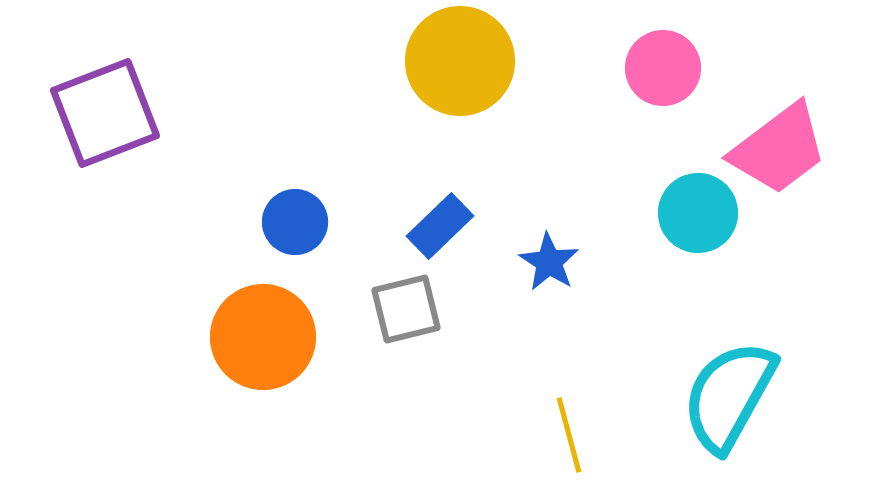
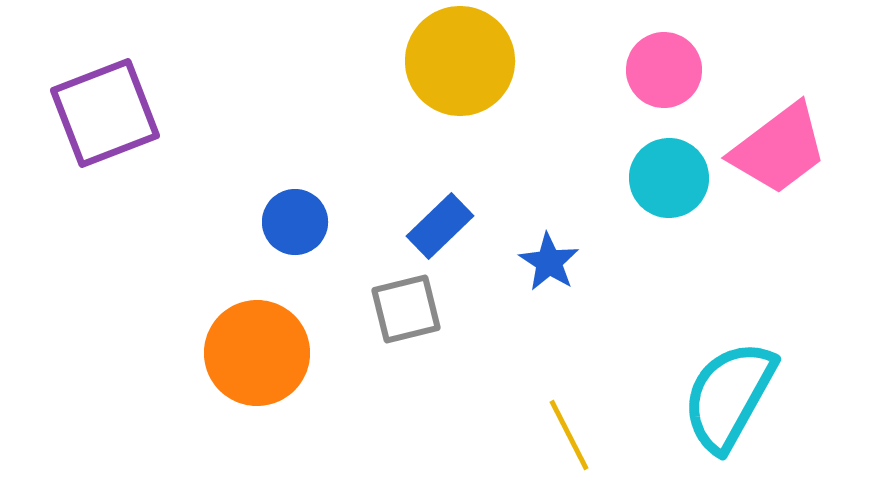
pink circle: moved 1 px right, 2 px down
cyan circle: moved 29 px left, 35 px up
orange circle: moved 6 px left, 16 px down
yellow line: rotated 12 degrees counterclockwise
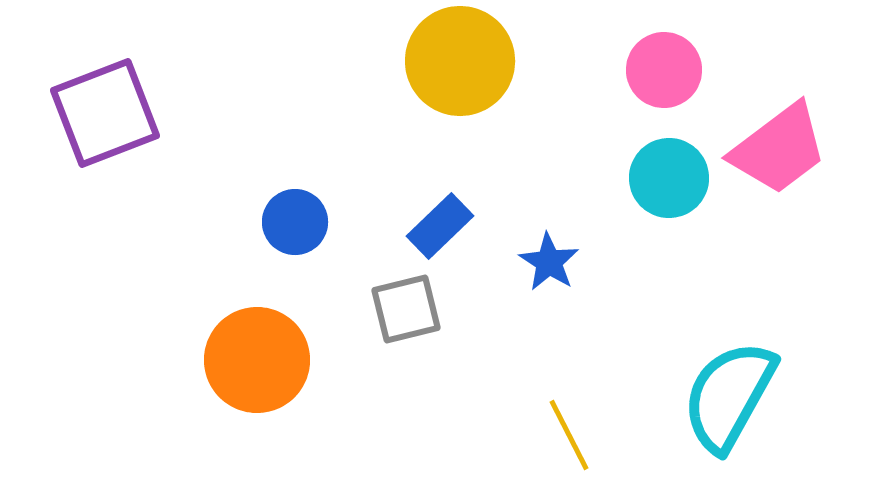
orange circle: moved 7 px down
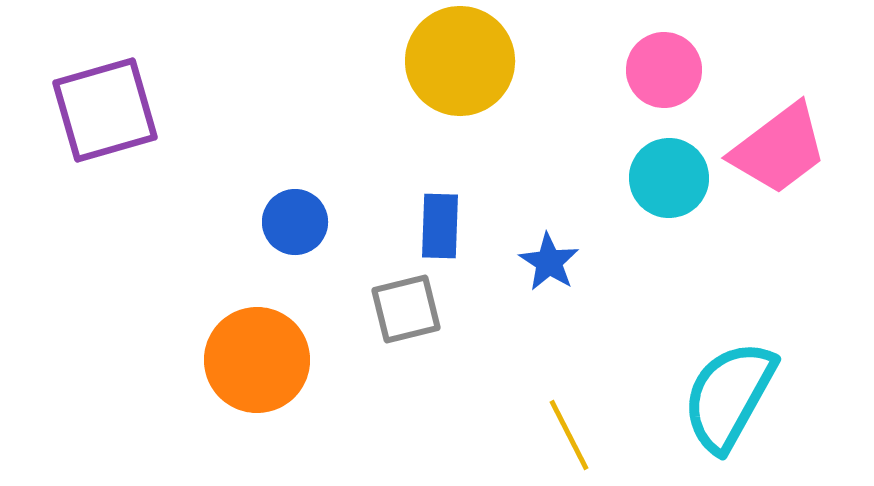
purple square: moved 3 px up; rotated 5 degrees clockwise
blue rectangle: rotated 44 degrees counterclockwise
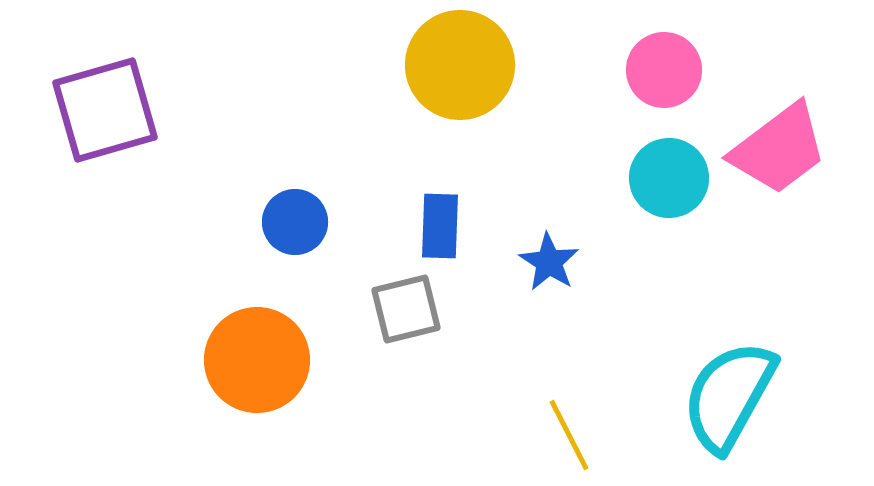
yellow circle: moved 4 px down
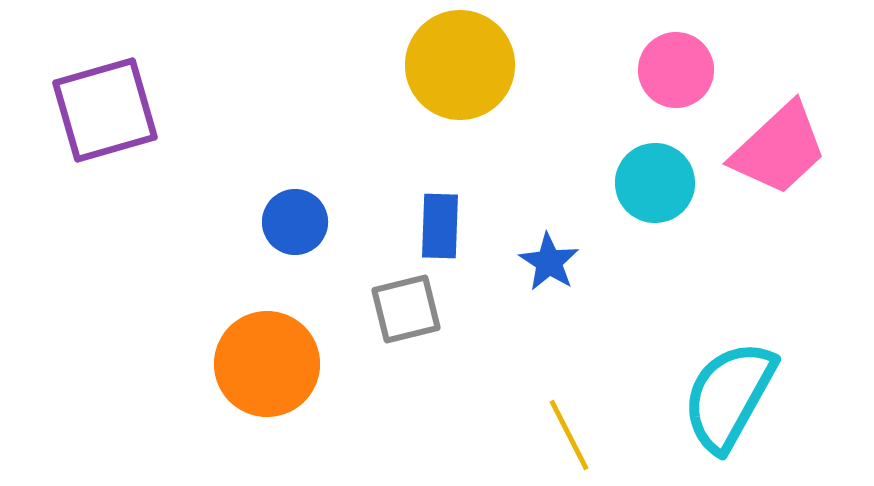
pink circle: moved 12 px right
pink trapezoid: rotated 6 degrees counterclockwise
cyan circle: moved 14 px left, 5 px down
orange circle: moved 10 px right, 4 px down
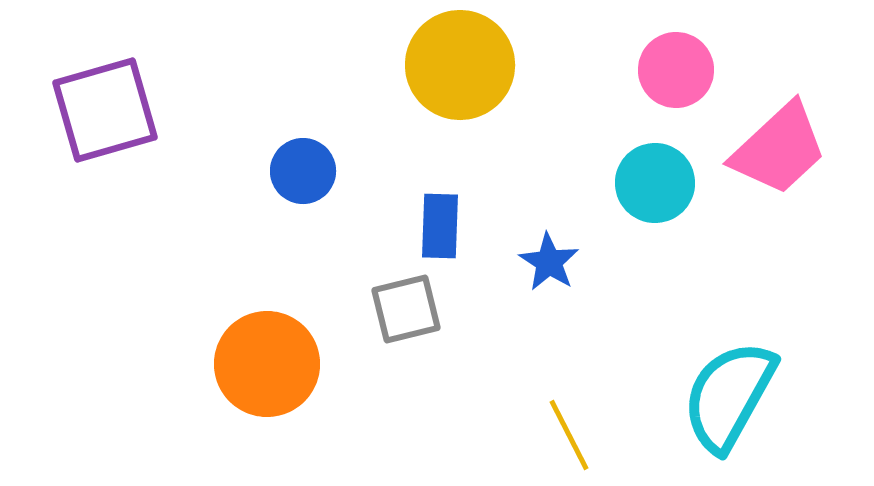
blue circle: moved 8 px right, 51 px up
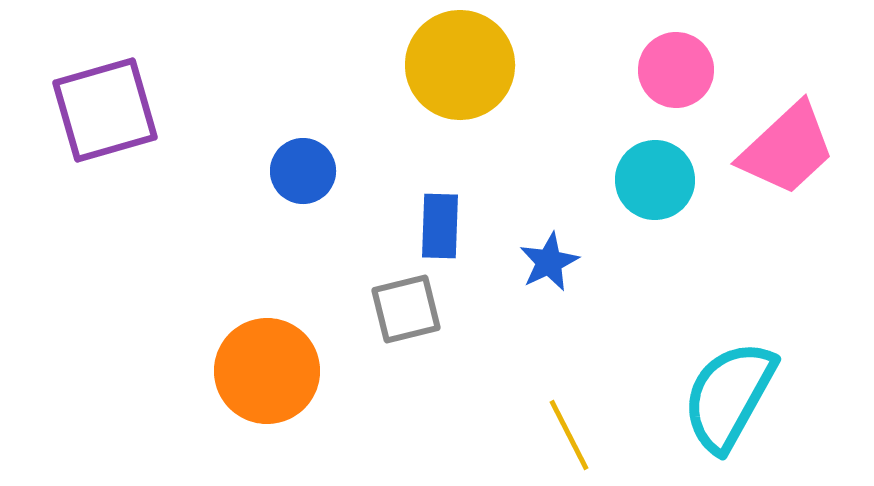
pink trapezoid: moved 8 px right
cyan circle: moved 3 px up
blue star: rotated 14 degrees clockwise
orange circle: moved 7 px down
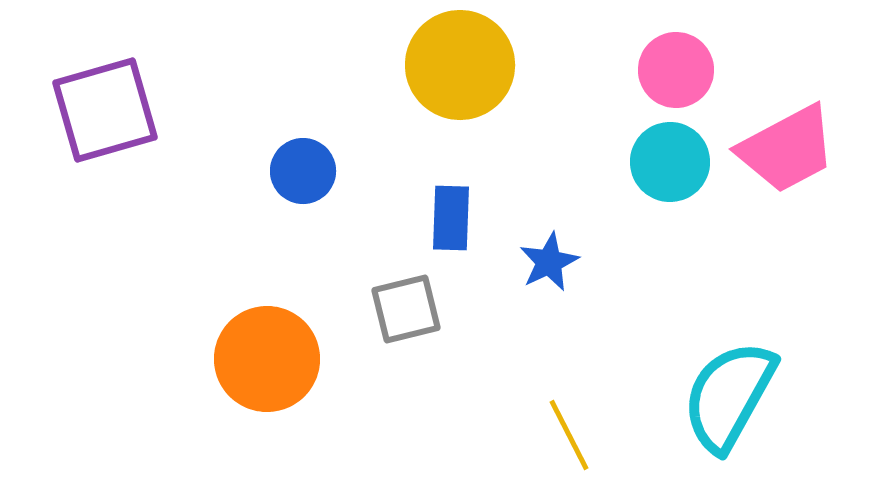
pink trapezoid: rotated 15 degrees clockwise
cyan circle: moved 15 px right, 18 px up
blue rectangle: moved 11 px right, 8 px up
orange circle: moved 12 px up
